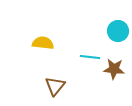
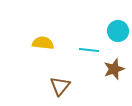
cyan line: moved 1 px left, 7 px up
brown star: rotated 25 degrees counterclockwise
brown triangle: moved 5 px right
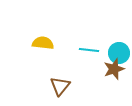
cyan circle: moved 1 px right, 22 px down
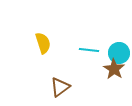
yellow semicircle: rotated 65 degrees clockwise
brown star: rotated 20 degrees counterclockwise
brown triangle: moved 1 px down; rotated 15 degrees clockwise
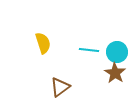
cyan circle: moved 2 px left, 1 px up
brown star: moved 1 px right, 4 px down
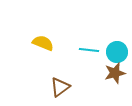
yellow semicircle: rotated 50 degrees counterclockwise
brown star: rotated 25 degrees clockwise
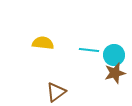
yellow semicircle: rotated 15 degrees counterclockwise
cyan circle: moved 3 px left, 3 px down
brown triangle: moved 4 px left, 5 px down
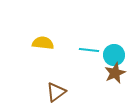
brown star: rotated 10 degrees counterclockwise
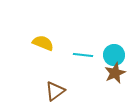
yellow semicircle: rotated 15 degrees clockwise
cyan line: moved 6 px left, 5 px down
brown triangle: moved 1 px left, 1 px up
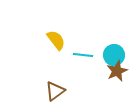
yellow semicircle: moved 13 px right, 3 px up; rotated 30 degrees clockwise
brown star: moved 2 px right, 2 px up
